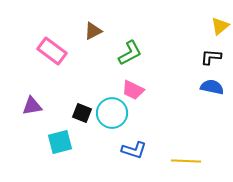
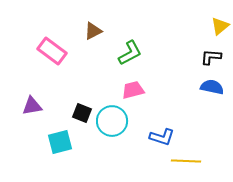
pink trapezoid: rotated 140 degrees clockwise
cyan circle: moved 8 px down
blue L-shape: moved 28 px right, 13 px up
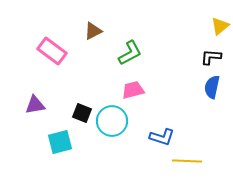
blue semicircle: rotated 90 degrees counterclockwise
purple triangle: moved 3 px right, 1 px up
yellow line: moved 1 px right
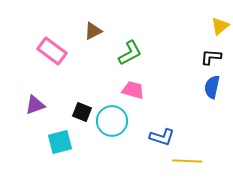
pink trapezoid: rotated 30 degrees clockwise
purple triangle: rotated 10 degrees counterclockwise
black square: moved 1 px up
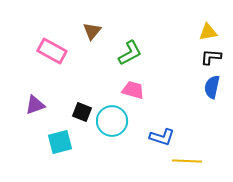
yellow triangle: moved 12 px left, 6 px down; rotated 30 degrees clockwise
brown triangle: moved 1 px left; rotated 24 degrees counterclockwise
pink rectangle: rotated 8 degrees counterclockwise
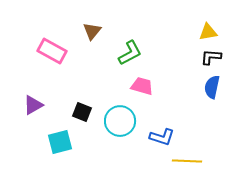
pink trapezoid: moved 9 px right, 4 px up
purple triangle: moved 2 px left; rotated 10 degrees counterclockwise
cyan circle: moved 8 px right
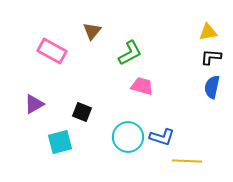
purple triangle: moved 1 px right, 1 px up
cyan circle: moved 8 px right, 16 px down
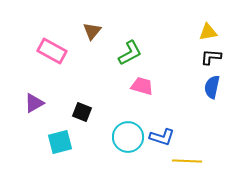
purple triangle: moved 1 px up
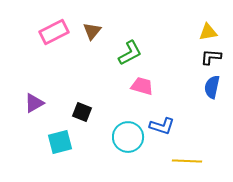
pink rectangle: moved 2 px right, 19 px up; rotated 56 degrees counterclockwise
blue L-shape: moved 11 px up
